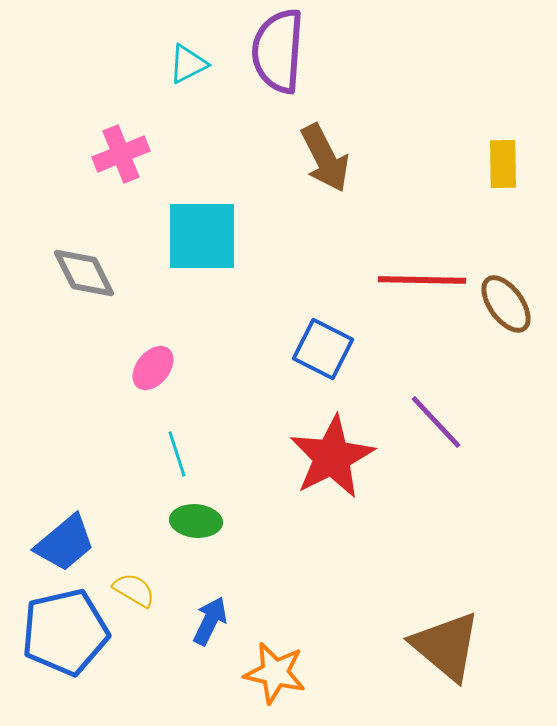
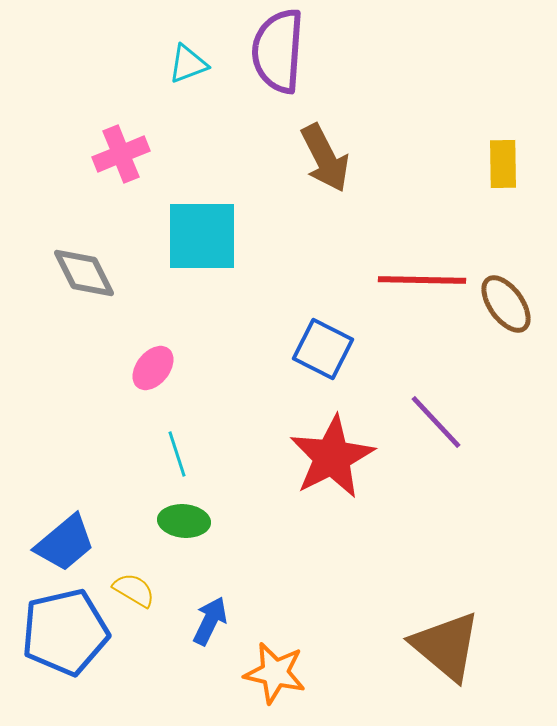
cyan triangle: rotated 6 degrees clockwise
green ellipse: moved 12 px left
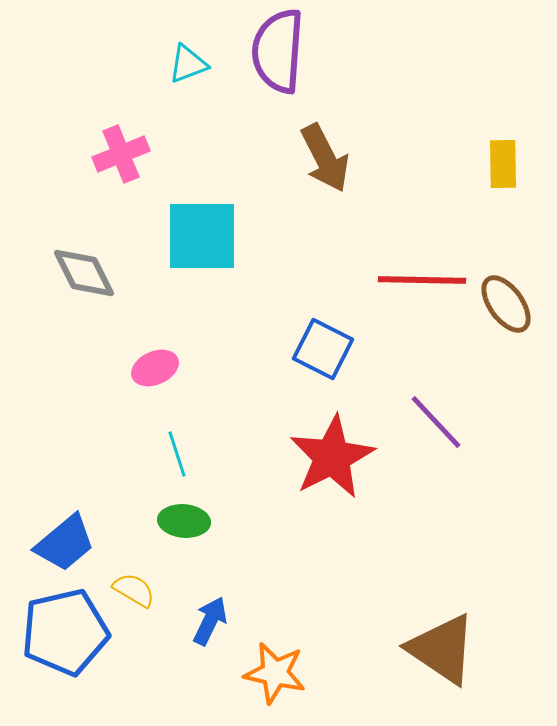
pink ellipse: moved 2 px right; rotated 27 degrees clockwise
brown triangle: moved 4 px left, 3 px down; rotated 6 degrees counterclockwise
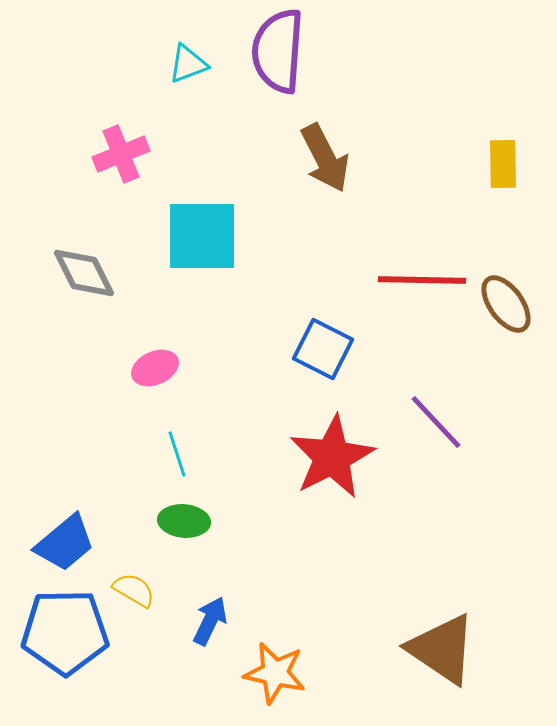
blue pentagon: rotated 12 degrees clockwise
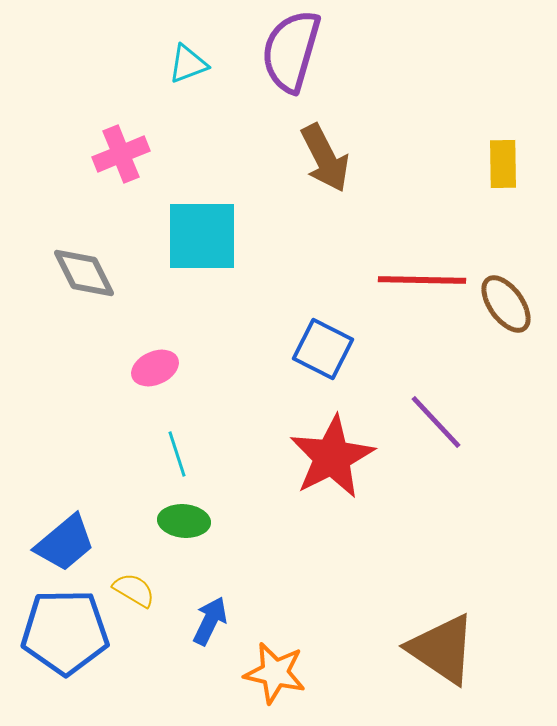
purple semicircle: moved 13 px right; rotated 12 degrees clockwise
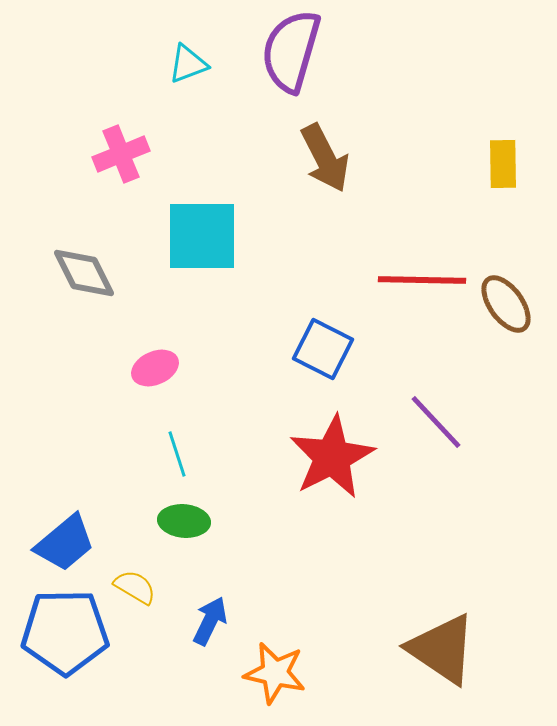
yellow semicircle: moved 1 px right, 3 px up
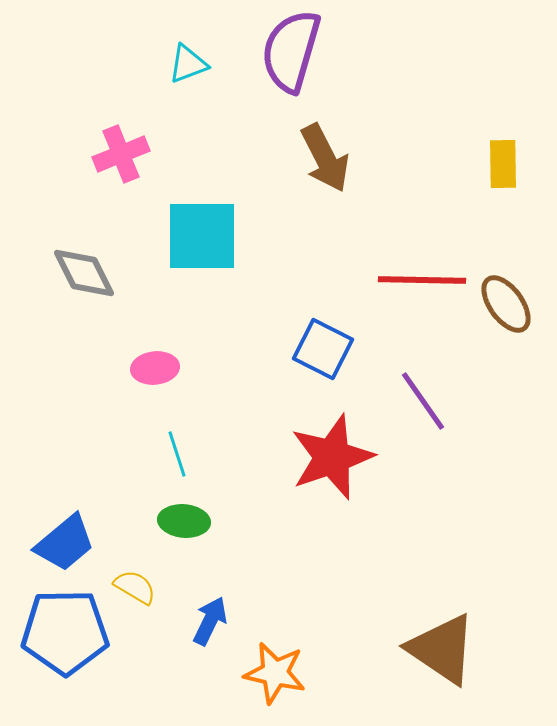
pink ellipse: rotated 18 degrees clockwise
purple line: moved 13 px left, 21 px up; rotated 8 degrees clockwise
red star: rotated 8 degrees clockwise
